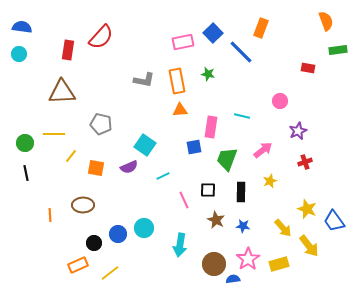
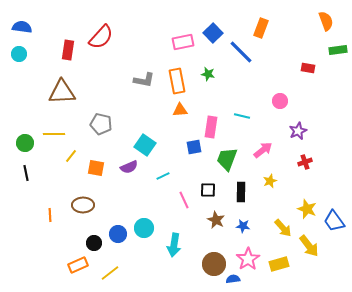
cyan arrow at (180, 245): moved 6 px left
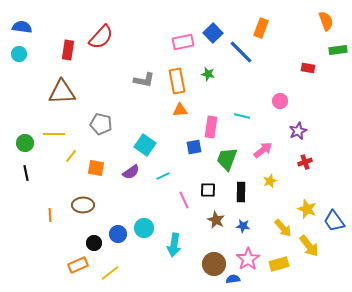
purple semicircle at (129, 167): moved 2 px right, 5 px down; rotated 12 degrees counterclockwise
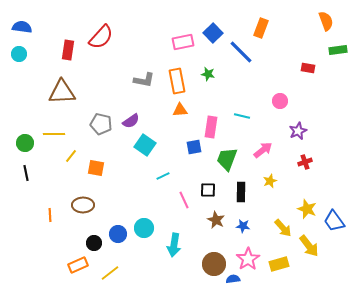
purple semicircle at (131, 172): moved 51 px up
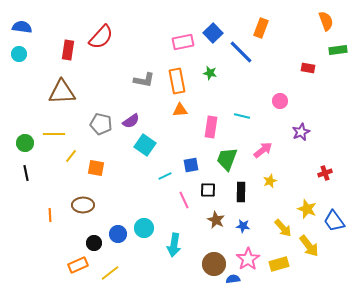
green star at (208, 74): moved 2 px right, 1 px up
purple star at (298, 131): moved 3 px right, 1 px down
blue square at (194, 147): moved 3 px left, 18 px down
red cross at (305, 162): moved 20 px right, 11 px down
cyan line at (163, 176): moved 2 px right
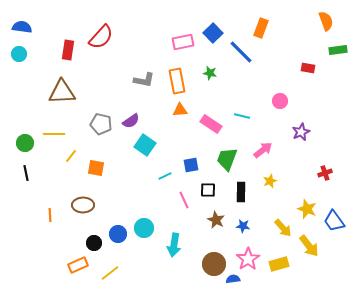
pink rectangle at (211, 127): moved 3 px up; rotated 65 degrees counterclockwise
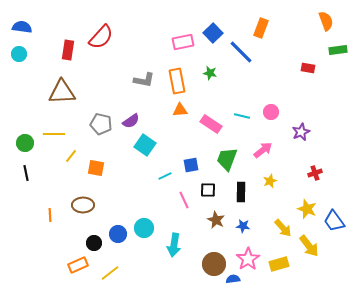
pink circle at (280, 101): moved 9 px left, 11 px down
red cross at (325, 173): moved 10 px left
